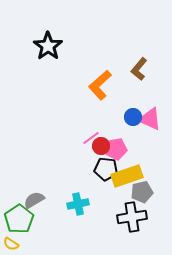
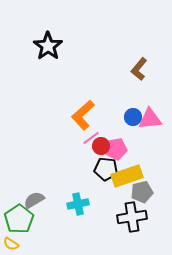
orange L-shape: moved 17 px left, 30 px down
pink triangle: rotated 30 degrees counterclockwise
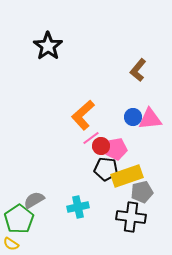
brown L-shape: moved 1 px left, 1 px down
cyan cross: moved 3 px down
black cross: moved 1 px left; rotated 16 degrees clockwise
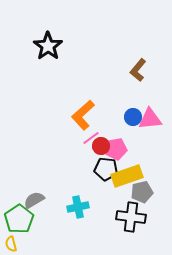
yellow semicircle: rotated 42 degrees clockwise
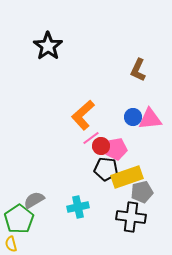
brown L-shape: rotated 15 degrees counterclockwise
yellow rectangle: moved 1 px down
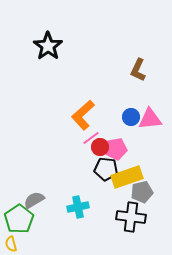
blue circle: moved 2 px left
red circle: moved 1 px left, 1 px down
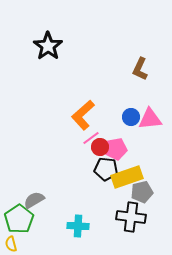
brown L-shape: moved 2 px right, 1 px up
cyan cross: moved 19 px down; rotated 15 degrees clockwise
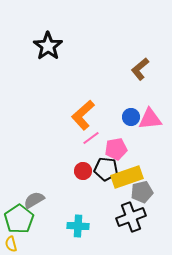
brown L-shape: rotated 25 degrees clockwise
red circle: moved 17 px left, 24 px down
black cross: rotated 28 degrees counterclockwise
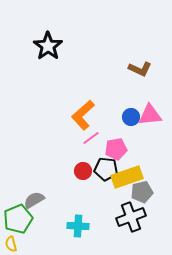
brown L-shape: rotated 115 degrees counterclockwise
pink triangle: moved 4 px up
green pentagon: moved 1 px left; rotated 12 degrees clockwise
